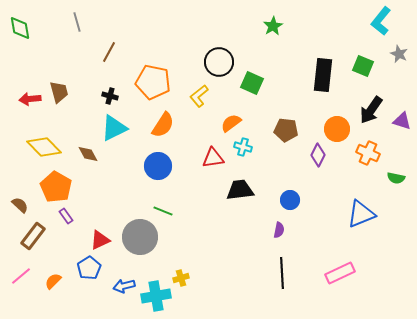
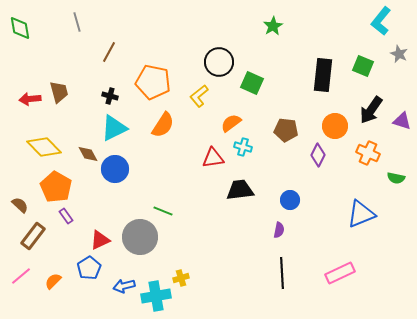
orange circle at (337, 129): moved 2 px left, 3 px up
blue circle at (158, 166): moved 43 px left, 3 px down
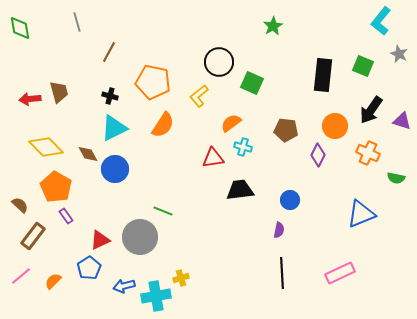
yellow diamond at (44, 147): moved 2 px right
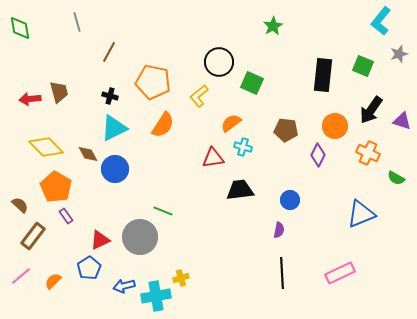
gray star at (399, 54): rotated 30 degrees clockwise
green semicircle at (396, 178): rotated 18 degrees clockwise
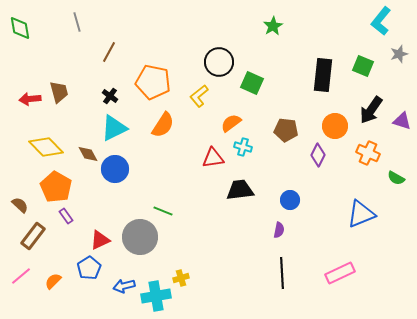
black cross at (110, 96): rotated 21 degrees clockwise
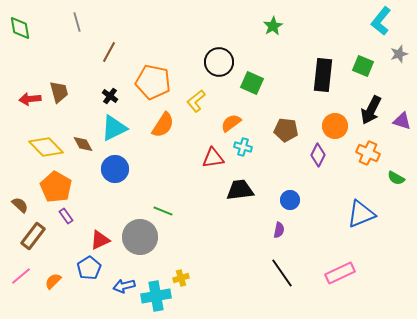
yellow L-shape at (199, 96): moved 3 px left, 5 px down
black arrow at (371, 110): rotated 8 degrees counterclockwise
brown diamond at (88, 154): moved 5 px left, 10 px up
black line at (282, 273): rotated 32 degrees counterclockwise
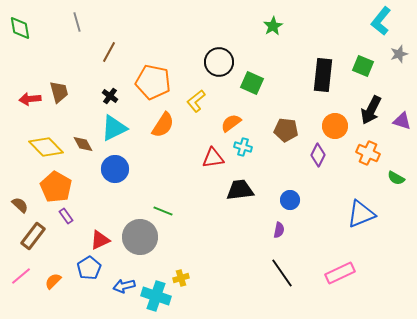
cyan cross at (156, 296): rotated 28 degrees clockwise
